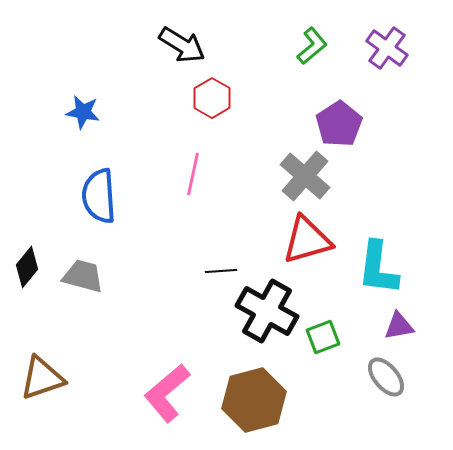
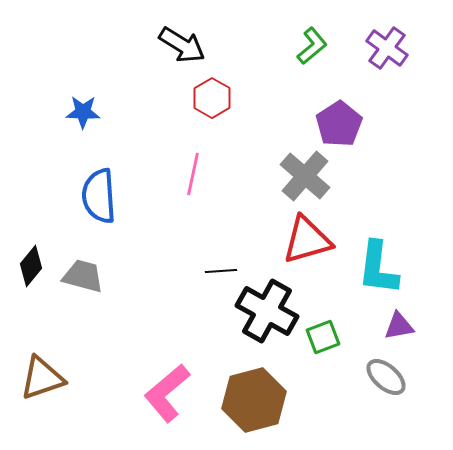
blue star: rotated 8 degrees counterclockwise
black diamond: moved 4 px right, 1 px up
gray ellipse: rotated 9 degrees counterclockwise
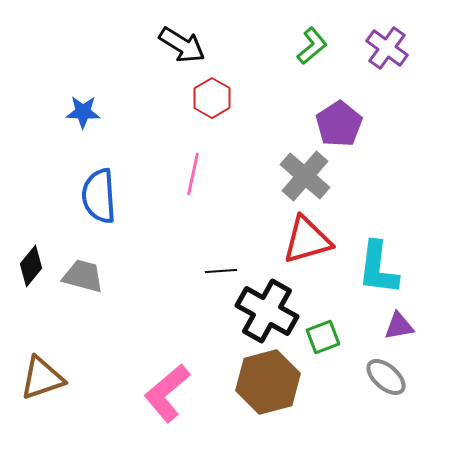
brown hexagon: moved 14 px right, 18 px up
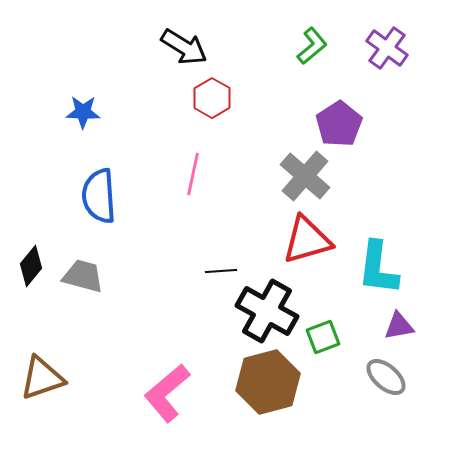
black arrow: moved 2 px right, 2 px down
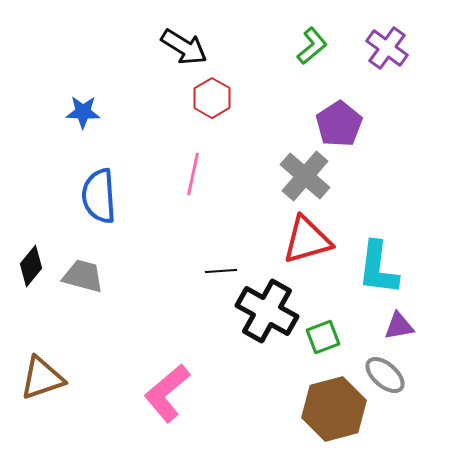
gray ellipse: moved 1 px left, 2 px up
brown hexagon: moved 66 px right, 27 px down
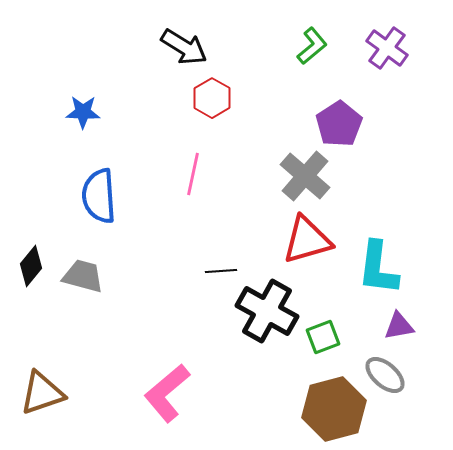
brown triangle: moved 15 px down
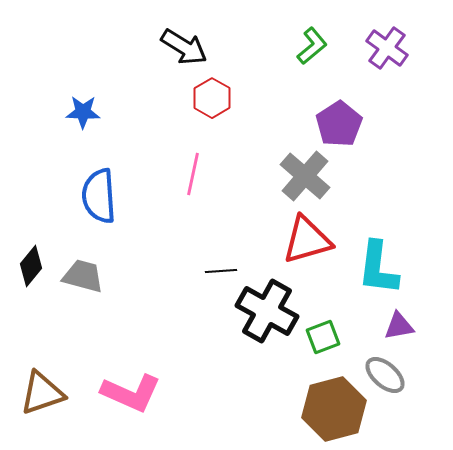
pink L-shape: moved 36 px left; rotated 116 degrees counterclockwise
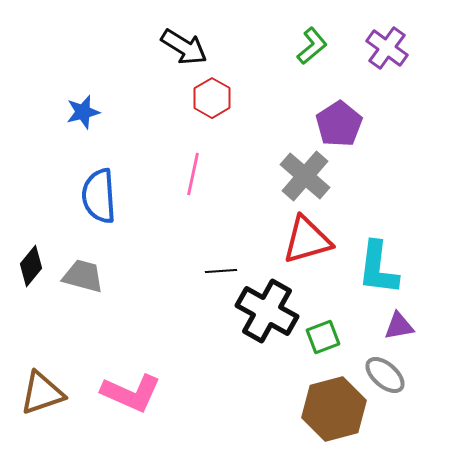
blue star: rotated 16 degrees counterclockwise
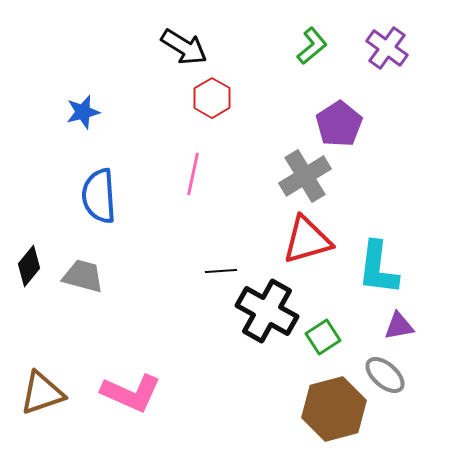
gray cross: rotated 18 degrees clockwise
black diamond: moved 2 px left
green square: rotated 12 degrees counterclockwise
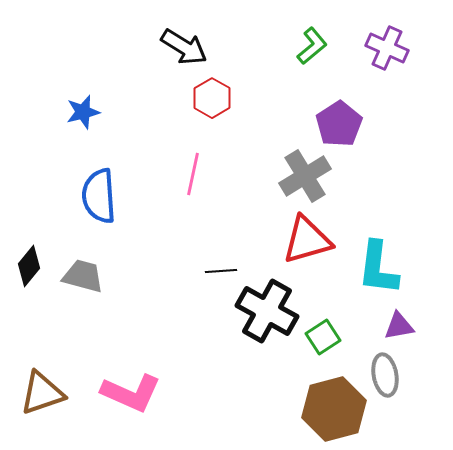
purple cross: rotated 12 degrees counterclockwise
gray ellipse: rotated 39 degrees clockwise
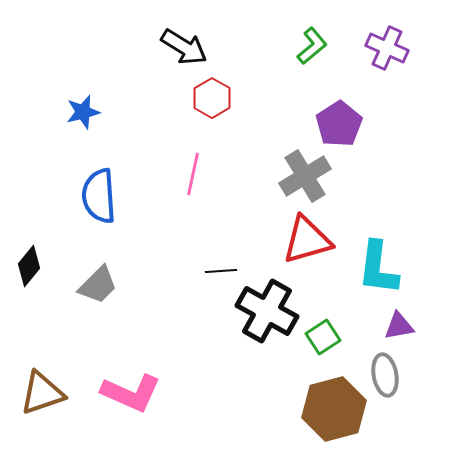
gray trapezoid: moved 15 px right, 9 px down; rotated 120 degrees clockwise
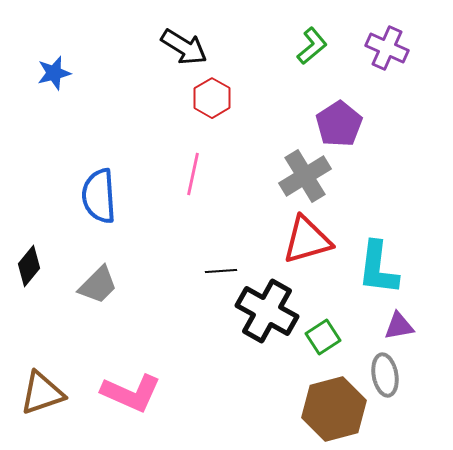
blue star: moved 29 px left, 39 px up
